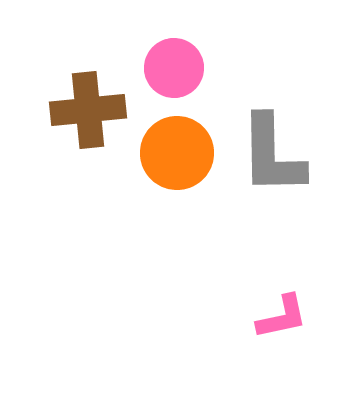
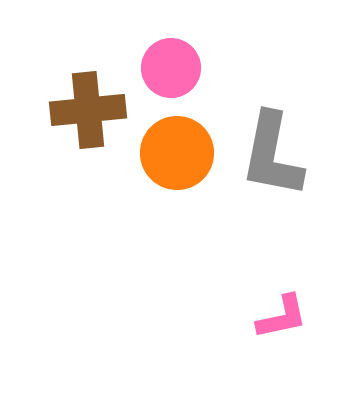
pink circle: moved 3 px left
gray L-shape: rotated 12 degrees clockwise
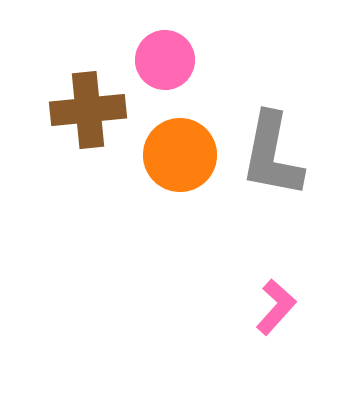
pink circle: moved 6 px left, 8 px up
orange circle: moved 3 px right, 2 px down
pink L-shape: moved 6 px left, 10 px up; rotated 36 degrees counterclockwise
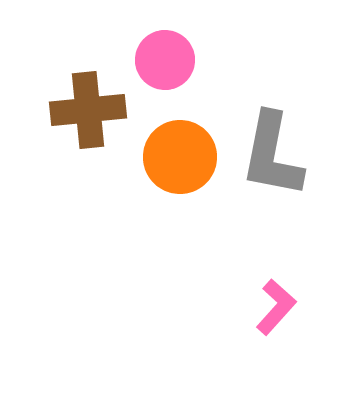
orange circle: moved 2 px down
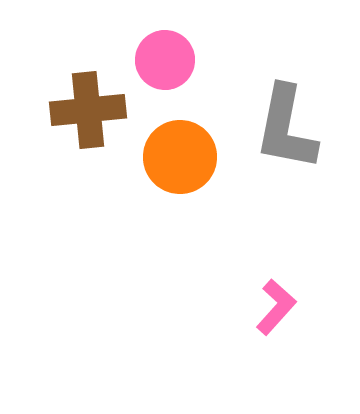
gray L-shape: moved 14 px right, 27 px up
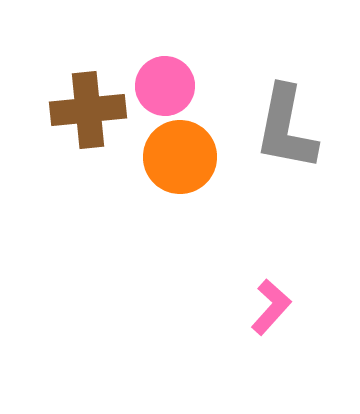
pink circle: moved 26 px down
pink L-shape: moved 5 px left
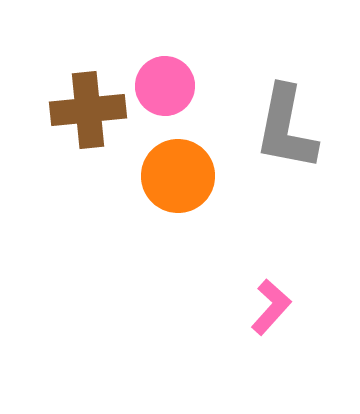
orange circle: moved 2 px left, 19 px down
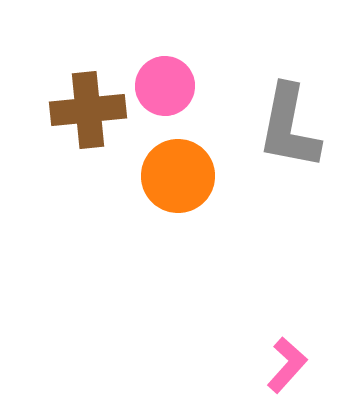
gray L-shape: moved 3 px right, 1 px up
pink L-shape: moved 16 px right, 58 px down
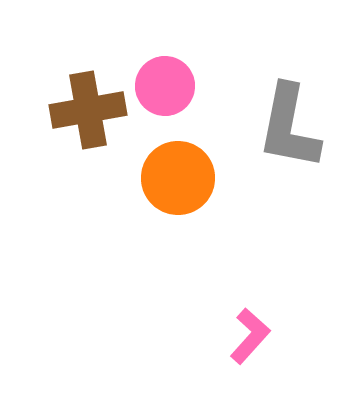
brown cross: rotated 4 degrees counterclockwise
orange circle: moved 2 px down
pink L-shape: moved 37 px left, 29 px up
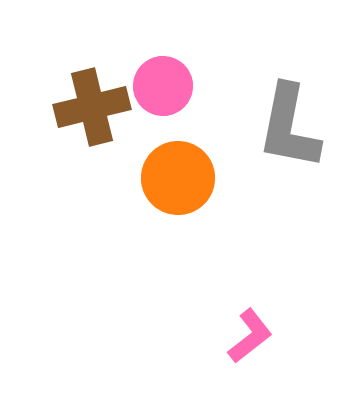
pink circle: moved 2 px left
brown cross: moved 4 px right, 3 px up; rotated 4 degrees counterclockwise
pink L-shape: rotated 10 degrees clockwise
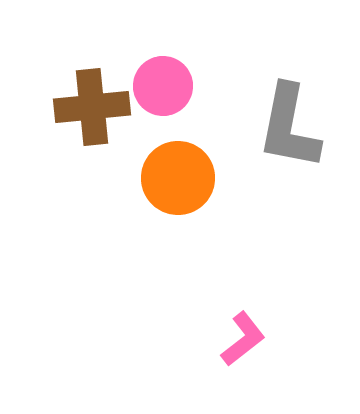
brown cross: rotated 8 degrees clockwise
pink L-shape: moved 7 px left, 3 px down
